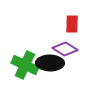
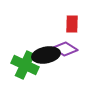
black ellipse: moved 4 px left, 8 px up; rotated 12 degrees counterclockwise
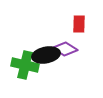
red rectangle: moved 7 px right
green cross: rotated 12 degrees counterclockwise
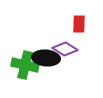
black ellipse: moved 3 px down; rotated 16 degrees clockwise
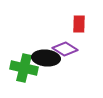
green cross: moved 1 px left, 3 px down
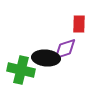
purple diamond: rotated 50 degrees counterclockwise
green cross: moved 3 px left, 2 px down
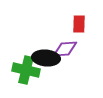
purple diamond: rotated 15 degrees clockwise
green cross: moved 5 px right
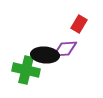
red rectangle: rotated 30 degrees clockwise
black ellipse: moved 1 px left, 3 px up
